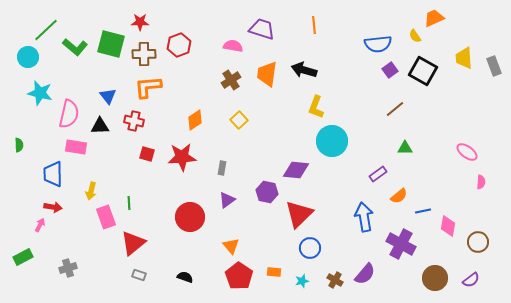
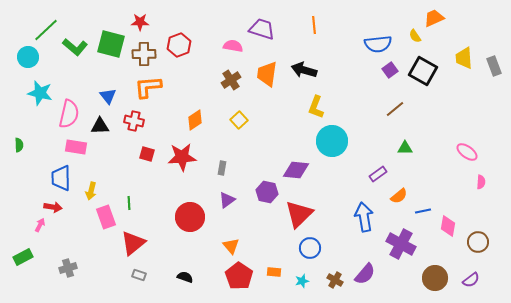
blue trapezoid at (53, 174): moved 8 px right, 4 px down
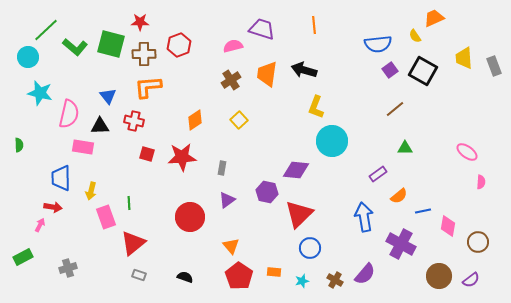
pink semicircle at (233, 46): rotated 24 degrees counterclockwise
pink rectangle at (76, 147): moved 7 px right
brown circle at (435, 278): moved 4 px right, 2 px up
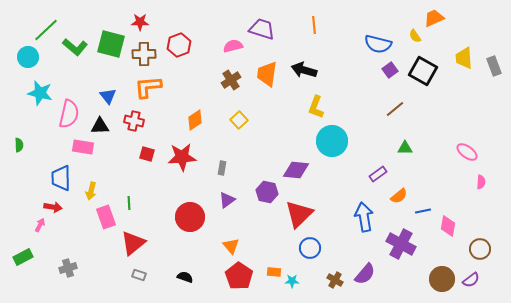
blue semicircle at (378, 44): rotated 20 degrees clockwise
brown circle at (478, 242): moved 2 px right, 7 px down
brown circle at (439, 276): moved 3 px right, 3 px down
cyan star at (302, 281): moved 10 px left; rotated 16 degrees clockwise
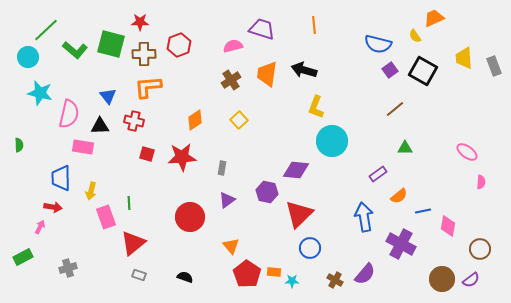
green L-shape at (75, 47): moved 3 px down
pink arrow at (40, 225): moved 2 px down
red pentagon at (239, 276): moved 8 px right, 2 px up
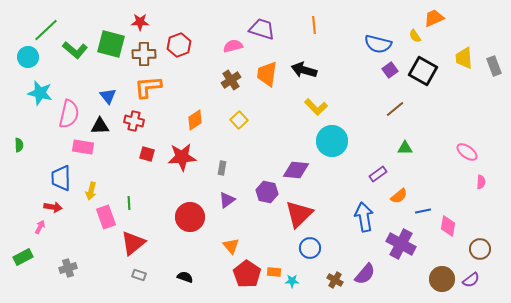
yellow L-shape at (316, 107): rotated 65 degrees counterclockwise
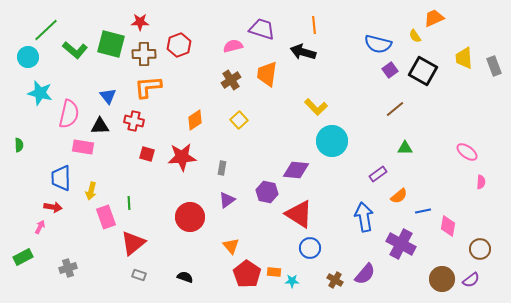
black arrow at (304, 70): moved 1 px left, 18 px up
red triangle at (299, 214): rotated 44 degrees counterclockwise
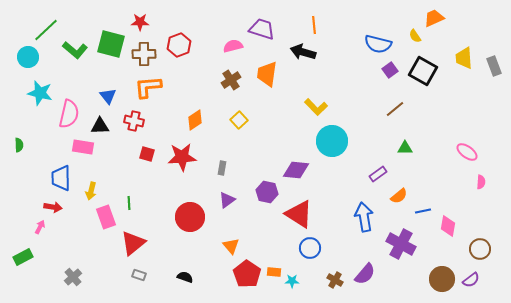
gray cross at (68, 268): moved 5 px right, 9 px down; rotated 24 degrees counterclockwise
